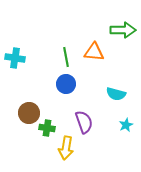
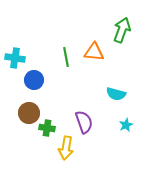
green arrow: moved 1 px left; rotated 70 degrees counterclockwise
blue circle: moved 32 px left, 4 px up
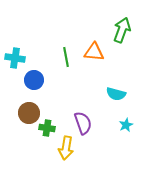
purple semicircle: moved 1 px left, 1 px down
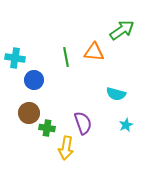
green arrow: rotated 35 degrees clockwise
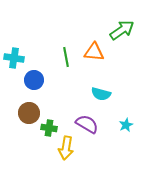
cyan cross: moved 1 px left
cyan semicircle: moved 15 px left
purple semicircle: moved 4 px right, 1 px down; rotated 40 degrees counterclockwise
green cross: moved 2 px right
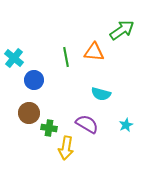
cyan cross: rotated 30 degrees clockwise
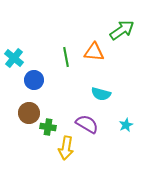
green cross: moved 1 px left, 1 px up
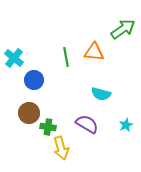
green arrow: moved 1 px right, 1 px up
yellow arrow: moved 5 px left; rotated 25 degrees counterclockwise
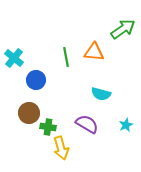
blue circle: moved 2 px right
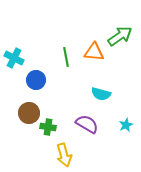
green arrow: moved 3 px left, 7 px down
cyan cross: rotated 12 degrees counterclockwise
yellow arrow: moved 3 px right, 7 px down
